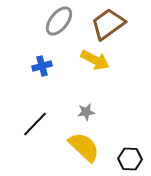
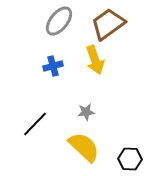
yellow arrow: rotated 44 degrees clockwise
blue cross: moved 11 px right
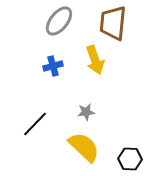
brown trapezoid: moved 5 px right, 1 px up; rotated 48 degrees counterclockwise
